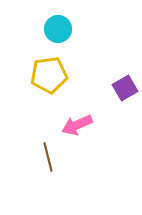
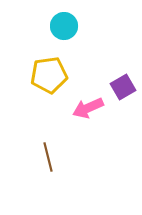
cyan circle: moved 6 px right, 3 px up
purple square: moved 2 px left, 1 px up
pink arrow: moved 11 px right, 17 px up
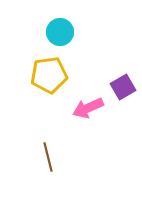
cyan circle: moved 4 px left, 6 px down
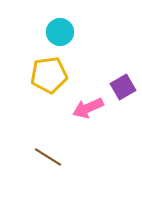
brown line: rotated 44 degrees counterclockwise
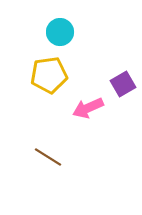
purple square: moved 3 px up
